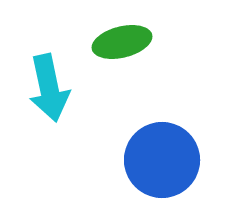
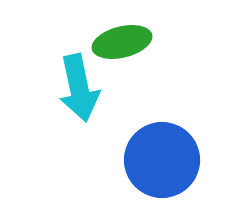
cyan arrow: moved 30 px right
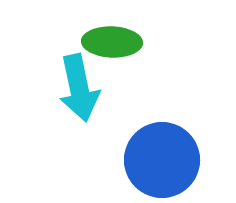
green ellipse: moved 10 px left; rotated 16 degrees clockwise
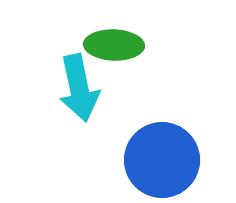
green ellipse: moved 2 px right, 3 px down
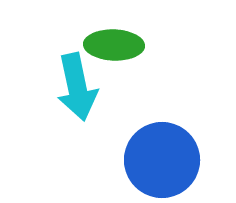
cyan arrow: moved 2 px left, 1 px up
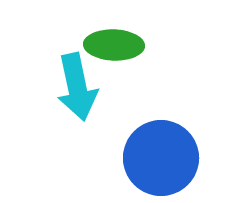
blue circle: moved 1 px left, 2 px up
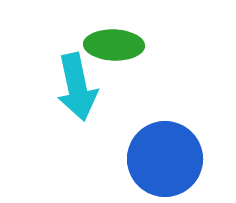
blue circle: moved 4 px right, 1 px down
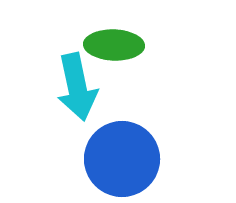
blue circle: moved 43 px left
